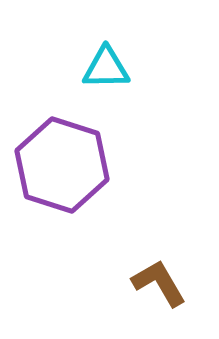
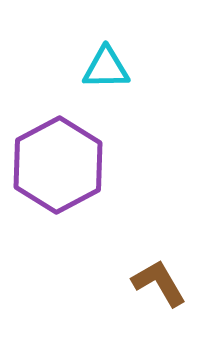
purple hexagon: moved 4 px left; rotated 14 degrees clockwise
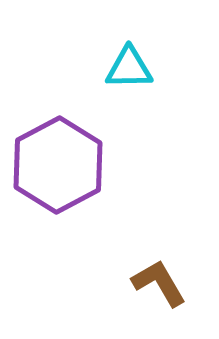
cyan triangle: moved 23 px right
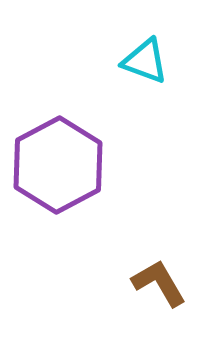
cyan triangle: moved 16 px right, 7 px up; rotated 21 degrees clockwise
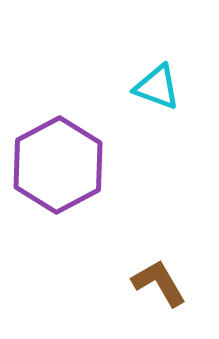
cyan triangle: moved 12 px right, 26 px down
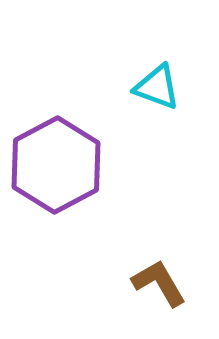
purple hexagon: moved 2 px left
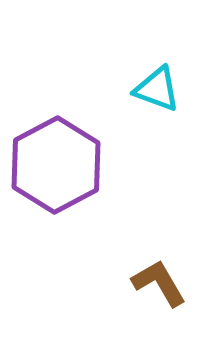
cyan triangle: moved 2 px down
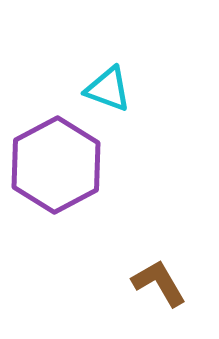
cyan triangle: moved 49 px left
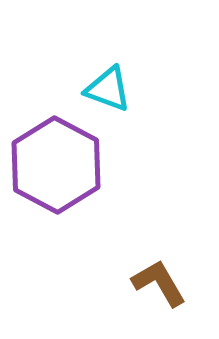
purple hexagon: rotated 4 degrees counterclockwise
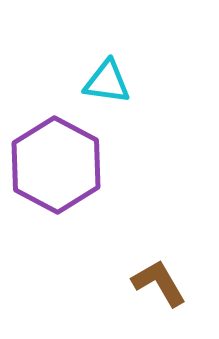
cyan triangle: moved 1 px left, 7 px up; rotated 12 degrees counterclockwise
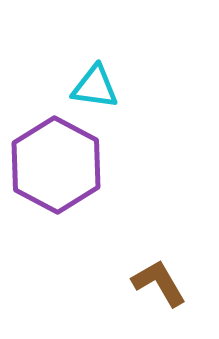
cyan triangle: moved 12 px left, 5 px down
